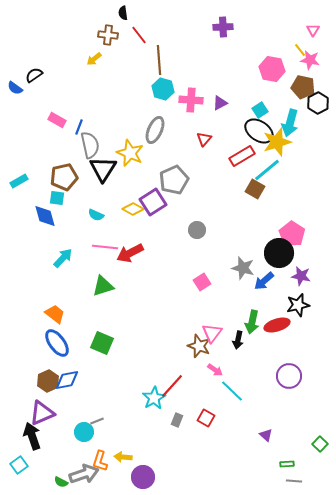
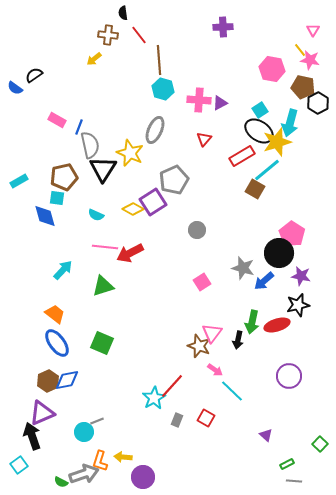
pink cross at (191, 100): moved 8 px right
cyan arrow at (63, 258): moved 12 px down
green rectangle at (287, 464): rotated 24 degrees counterclockwise
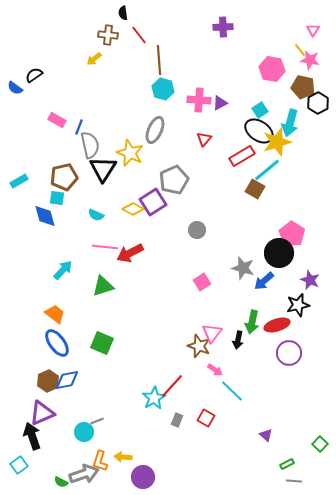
purple star at (301, 276): moved 9 px right, 4 px down; rotated 12 degrees clockwise
purple circle at (289, 376): moved 23 px up
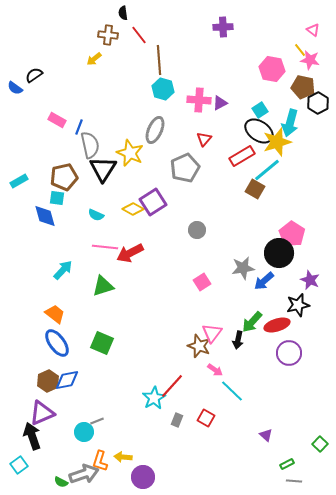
pink triangle at (313, 30): rotated 24 degrees counterclockwise
gray pentagon at (174, 180): moved 11 px right, 12 px up
gray star at (243, 268): rotated 25 degrees counterclockwise
green arrow at (252, 322): rotated 30 degrees clockwise
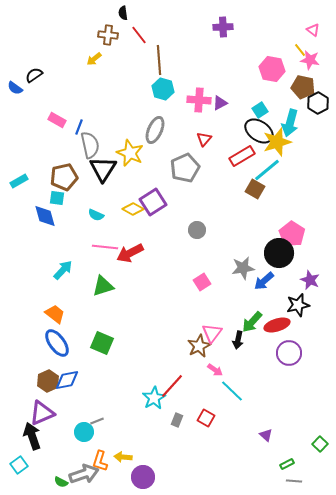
brown star at (199, 346): rotated 25 degrees clockwise
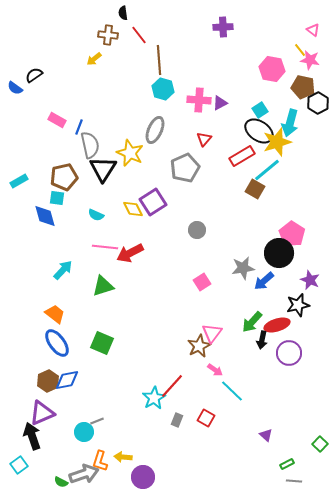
yellow diamond at (133, 209): rotated 35 degrees clockwise
black arrow at (238, 340): moved 24 px right
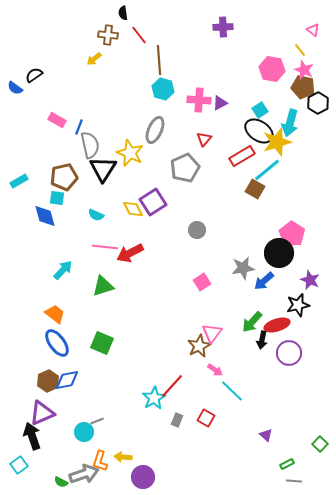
pink star at (310, 60): moved 6 px left, 10 px down; rotated 12 degrees clockwise
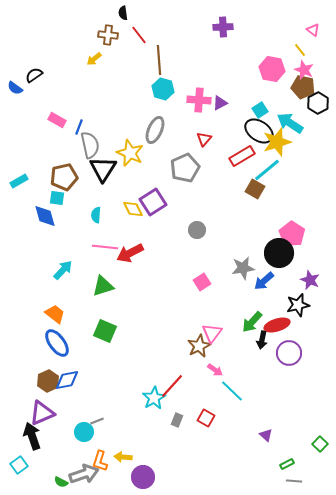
cyan arrow at (290, 123): rotated 108 degrees clockwise
cyan semicircle at (96, 215): rotated 70 degrees clockwise
green square at (102, 343): moved 3 px right, 12 px up
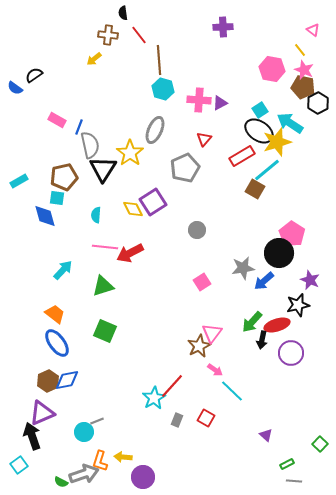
yellow star at (130, 153): rotated 12 degrees clockwise
purple circle at (289, 353): moved 2 px right
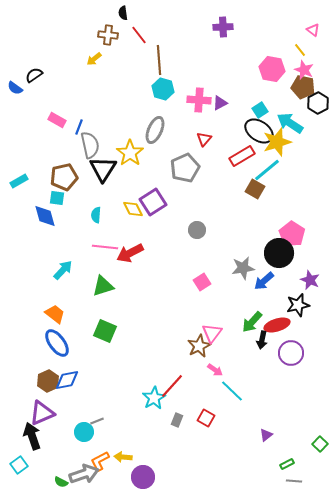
purple triangle at (266, 435): rotated 40 degrees clockwise
orange L-shape at (100, 461): rotated 45 degrees clockwise
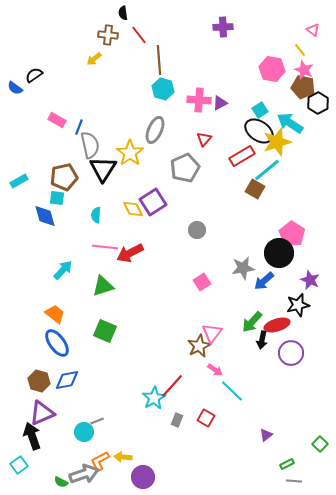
brown hexagon at (48, 381): moved 9 px left; rotated 20 degrees counterclockwise
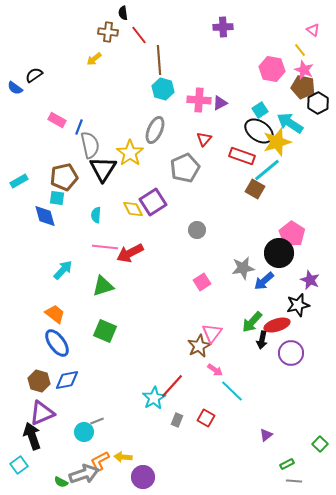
brown cross at (108, 35): moved 3 px up
red rectangle at (242, 156): rotated 50 degrees clockwise
